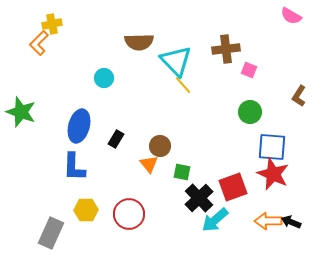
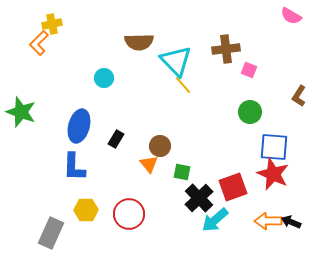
blue square: moved 2 px right
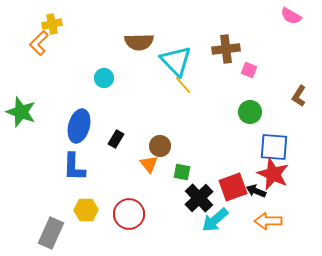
black arrow: moved 35 px left, 31 px up
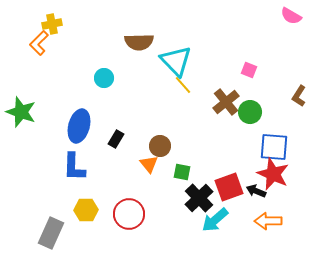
brown cross: moved 53 px down; rotated 32 degrees counterclockwise
red square: moved 4 px left
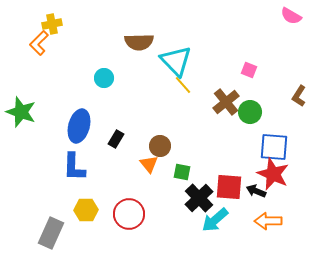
red square: rotated 24 degrees clockwise
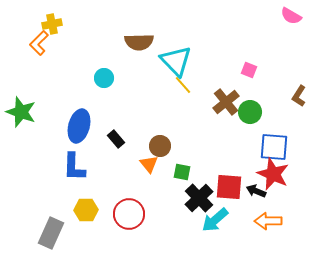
black rectangle: rotated 72 degrees counterclockwise
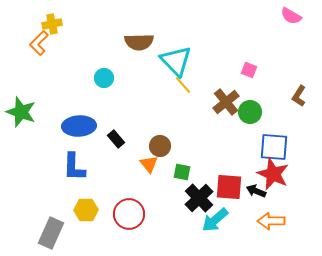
blue ellipse: rotated 72 degrees clockwise
orange arrow: moved 3 px right
